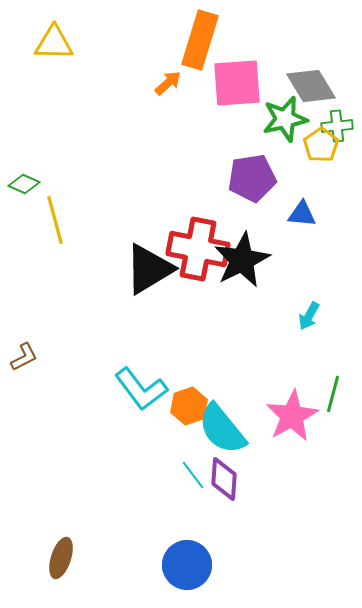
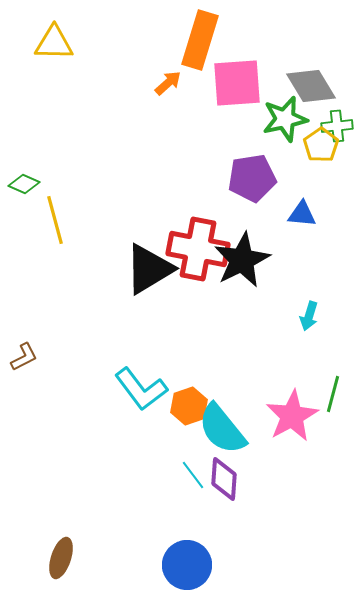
cyan arrow: rotated 12 degrees counterclockwise
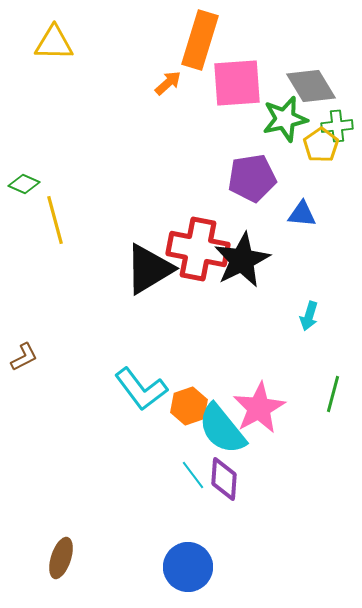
pink star: moved 33 px left, 8 px up
blue circle: moved 1 px right, 2 px down
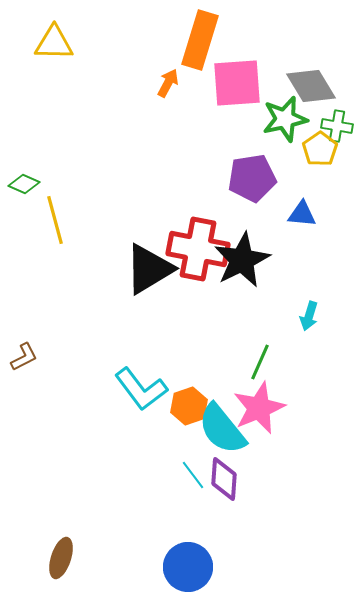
orange arrow: rotated 20 degrees counterclockwise
green cross: rotated 16 degrees clockwise
yellow pentagon: moved 1 px left, 4 px down
green line: moved 73 px left, 32 px up; rotated 9 degrees clockwise
pink star: rotated 6 degrees clockwise
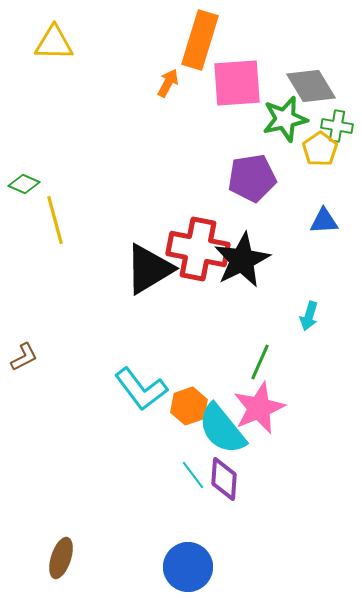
blue triangle: moved 22 px right, 7 px down; rotated 8 degrees counterclockwise
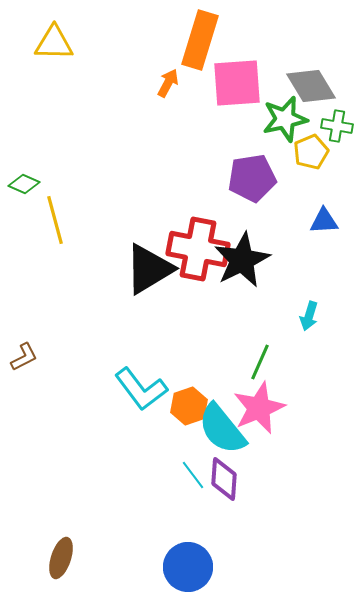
yellow pentagon: moved 9 px left, 3 px down; rotated 12 degrees clockwise
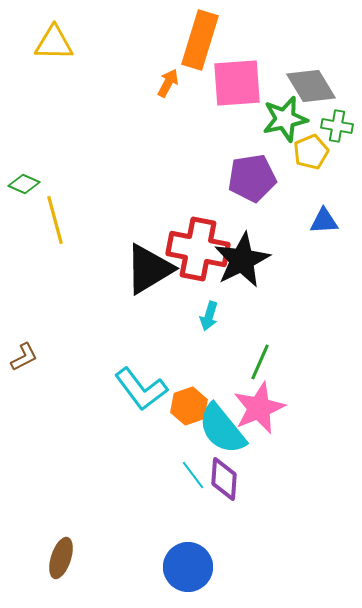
cyan arrow: moved 100 px left
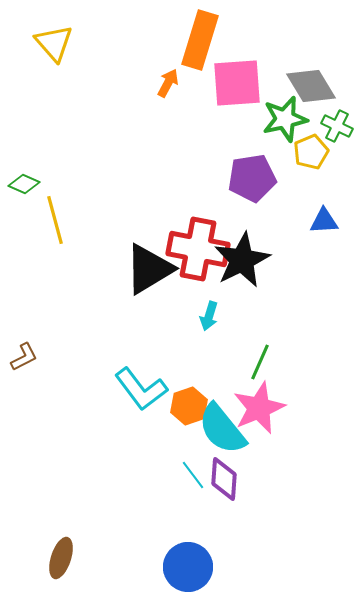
yellow triangle: rotated 48 degrees clockwise
green cross: rotated 16 degrees clockwise
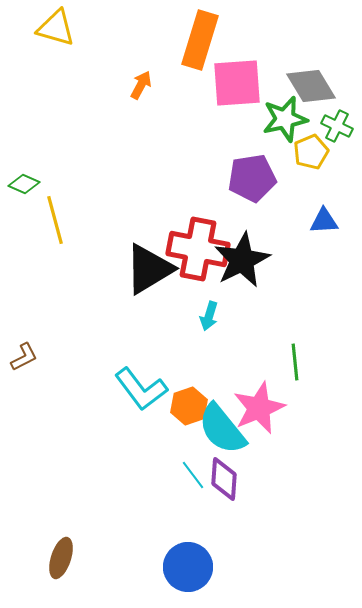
yellow triangle: moved 2 px right, 15 px up; rotated 33 degrees counterclockwise
orange arrow: moved 27 px left, 2 px down
green line: moved 35 px right; rotated 30 degrees counterclockwise
